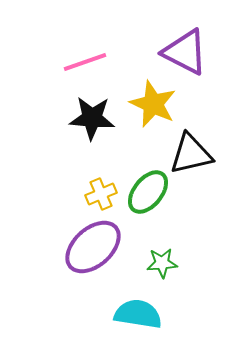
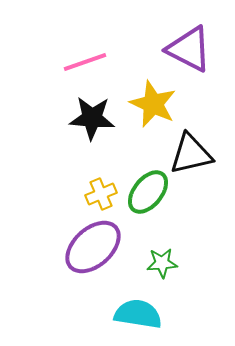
purple triangle: moved 4 px right, 3 px up
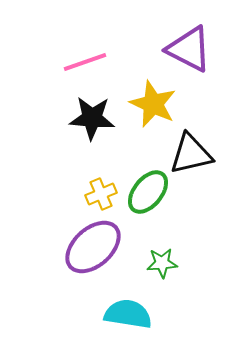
cyan semicircle: moved 10 px left
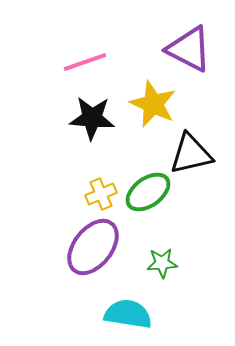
green ellipse: rotated 15 degrees clockwise
purple ellipse: rotated 10 degrees counterclockwise
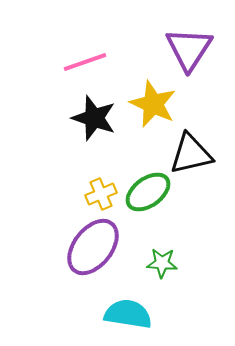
purple triangle: rotated 36 degrees clockwise
black star: moved 2 px right; rotated 15 degrees clockwise
green star: rotated 8 degrees clockwise
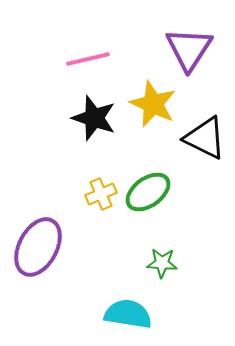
pink line: moved 3 px right, 3 px up; rotated 6 degrees clockwise
black triangle: moved 14 px right, 16 px up; rotated 39 degrees clockwise
purple ellipse: moved 55 px left; rotated 10 degrees counterclockwise
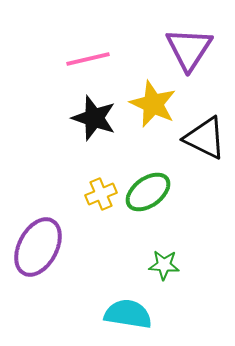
green star: moved 2 px right, 2 px down
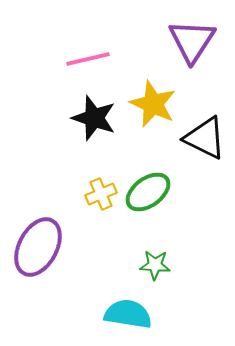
purple triangle: moved 3 px right, 8 px up
green star: moved 9 px left
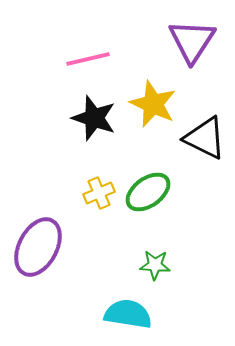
yellow cross: moved 2 px left, 1 px up
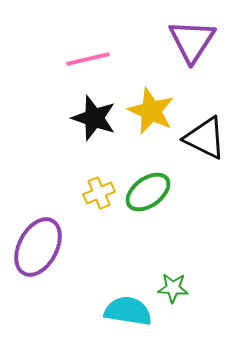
yellow star: moved 2 px left, 7 px down
green star: moved 18 px right, 23 px down
cyan semicircle: moved 3 px up
